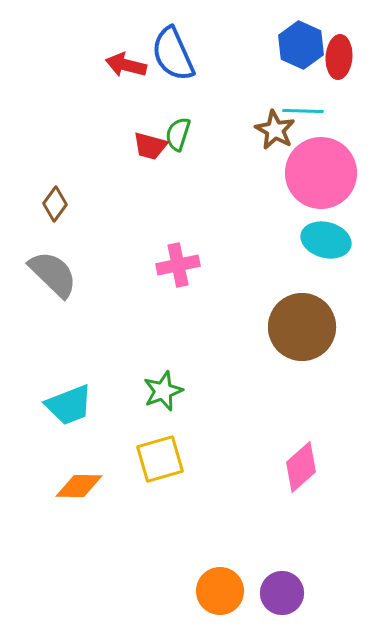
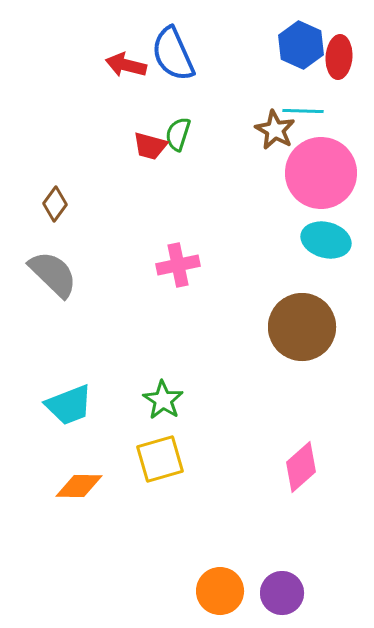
green star: moved 9 px down; rotated 18 degrees counterclockwise
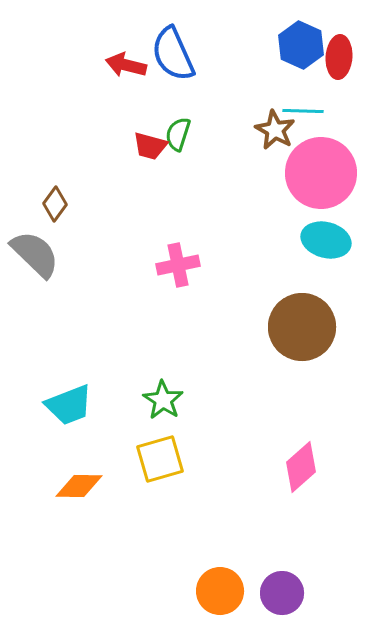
gray semicircle: moved 18 px left, 20 px up
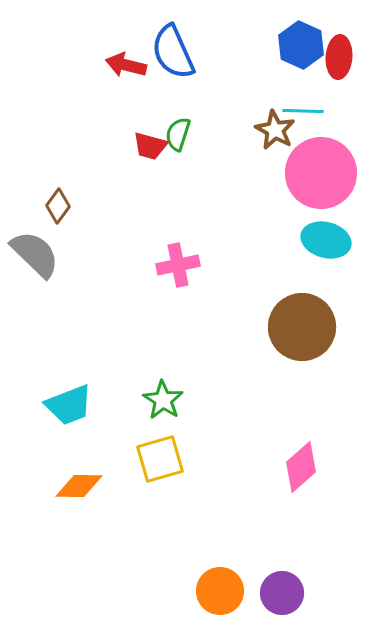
blue semicircle: moved 2 px up
brown diamond: moved 3 px right, 2 px down
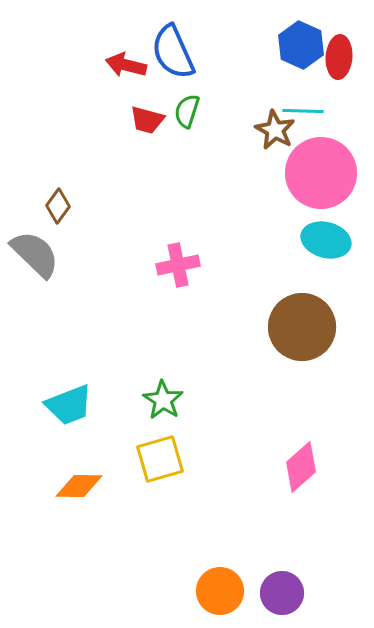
green semicircle: moved 9 px right, 23 px up
red trapezoid: moved 3 px left, 26 px up
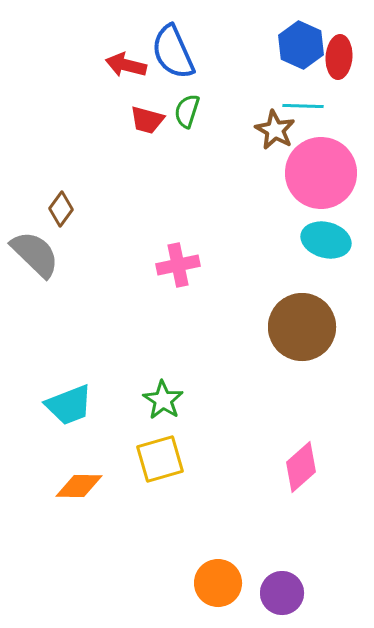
cyan line: moved 5 px up
brown diamond: moved 3 px right, 3 px down
orange circle: moved 2 px left, 8 px up
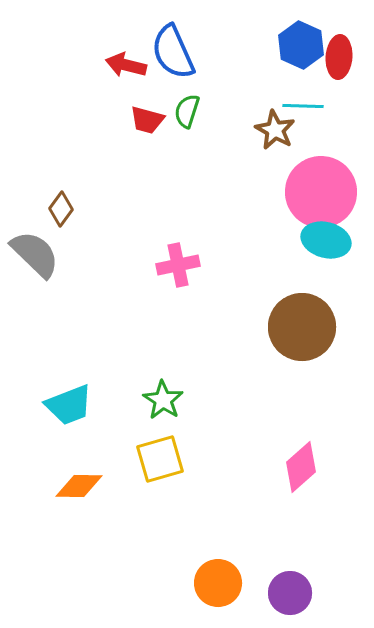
pink circle: moved 19 px down
purple circle: moved 8 px right
